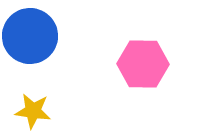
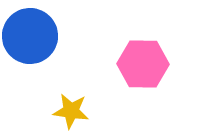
yellow star: moved 38 px right
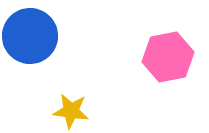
pink hexagon: moved 25 px right, 7 px up; rotated 12 degrees counterclockwise
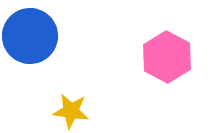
pink hexagon: moved 1 px left; rotated 21 degrees counterclockwise
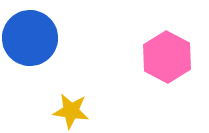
blue circle: moved 2 px down
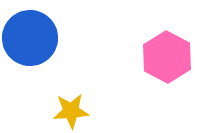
yellow star: rotated 12 degrees counterclockwise
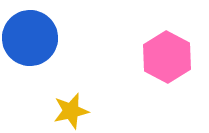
yellow star: rotated 9 degrees counterclockwise
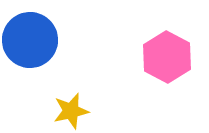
blue circle: moved 2 px down
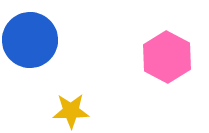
yellow star: rotated 12 degrees clockwise
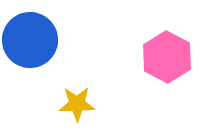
yellow star: moved 6 px right, 7 px up
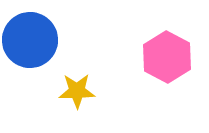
yellow star: moved 13 px up
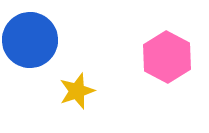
yellow star: rotated 18 degrees counterclockwise
